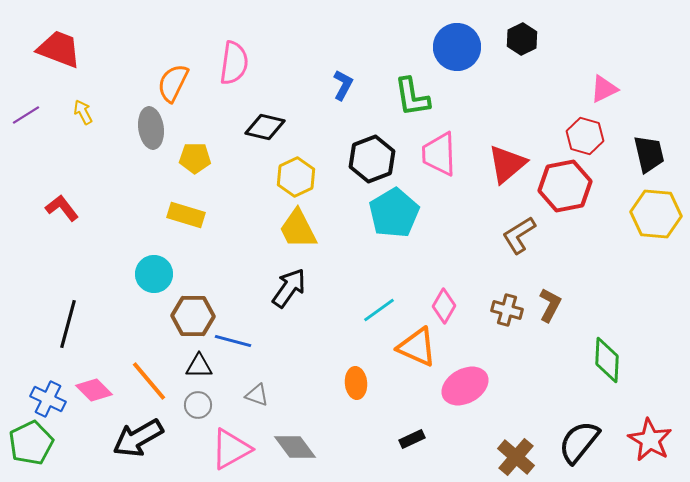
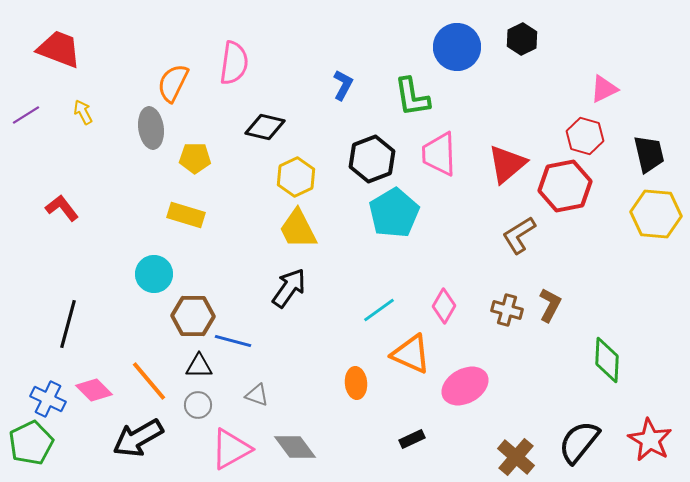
orange triangle at (417, 347): moved 6 px left, 7 px down
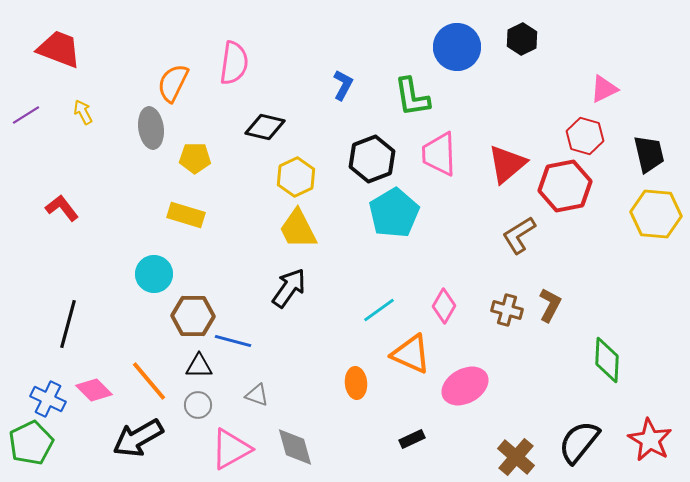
gray diamond at (295, 447): rotated 21 degrees clockwise
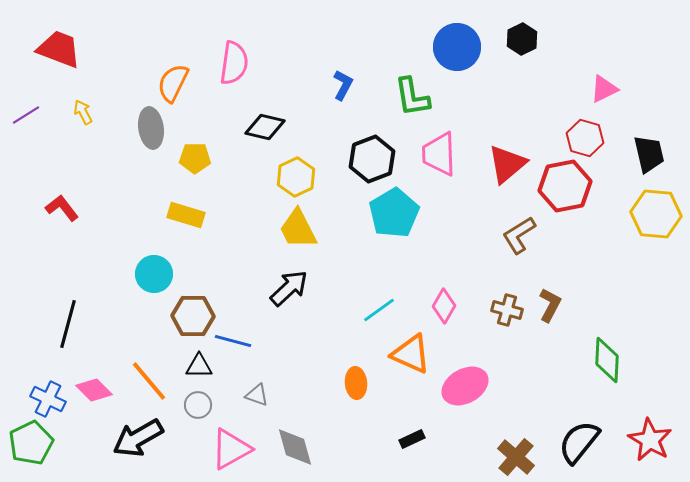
red hexagon at (585, 136): moved 2 px down
black arrow at (289, 288): rotated 12 degrees clockwise
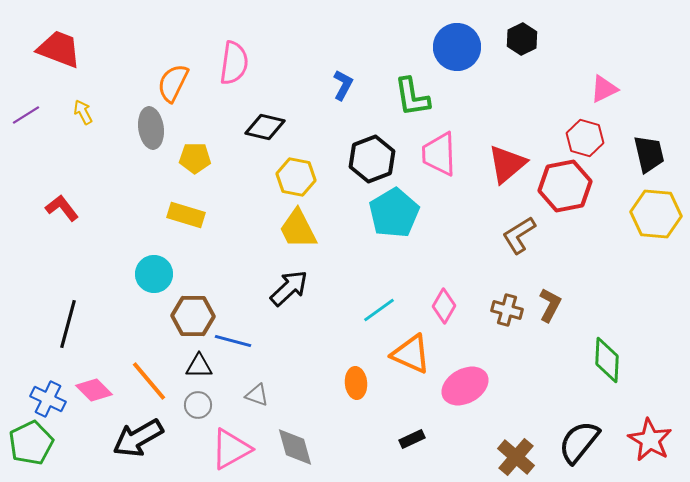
yellow hexagon at (296, 177): rotated 24 degrees counterclockwise
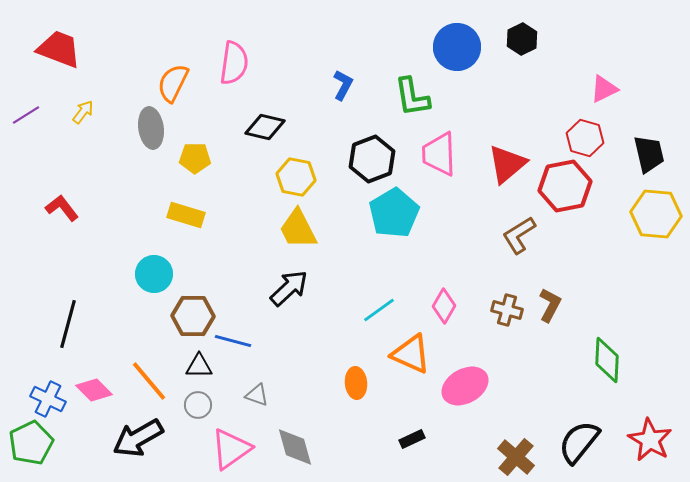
yellow arrow at (83, 112): rotated 65 degrees clockwise
pink triangle at (231, 449): rotated 6 degrees counterclockwise
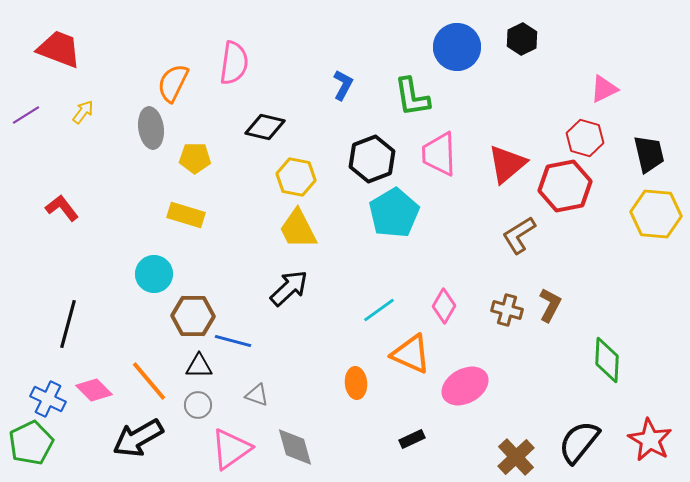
brown cross at (516, 457): rotated 6 degrees clockwise
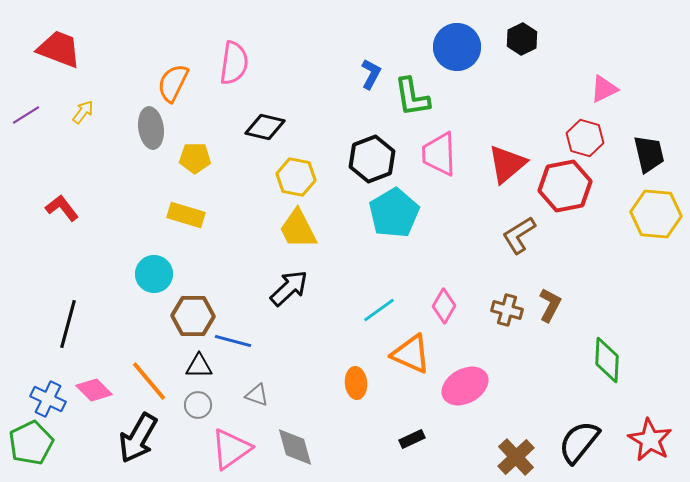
blue L-shape at (343, 85): moved 28 px right, 11 px up
black arrow at (138, 438): rotated 30 degrees counterclockwise
